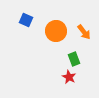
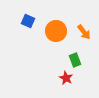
blue square: moved 2 px right, 1 px down
green rectangle: moved 1 px right, 1 px down
red star: moved 3 px left, 1 px down
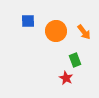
blue square: rotated 24 degrees counterclockwise
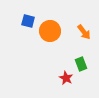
blue square: rotated 16 degrees clockwise
orange circle: moved 6 px left
green rectangle: moved 6 px right, 4 px down
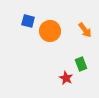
orange arrow: moved 1 px right, 2 px up
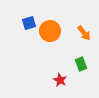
blue square: moved 1 px right, 2 px down; rotated 32 degrees counterclockwise
orange arrow: moved 1 px left, 3 px down
red star: moved 6 px left, 2 px down
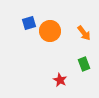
green rectangle: moved 3 px right
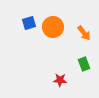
orange circle: moved 3 px right, 4 px up
red star: rotated 24 degrees counterclockwise
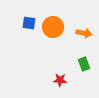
blue square: rotated 24 degrees clockwise
orange arrow: rotated 42 degrees counterclockwise
